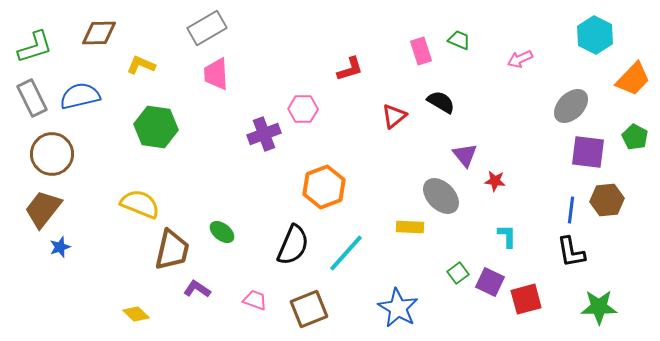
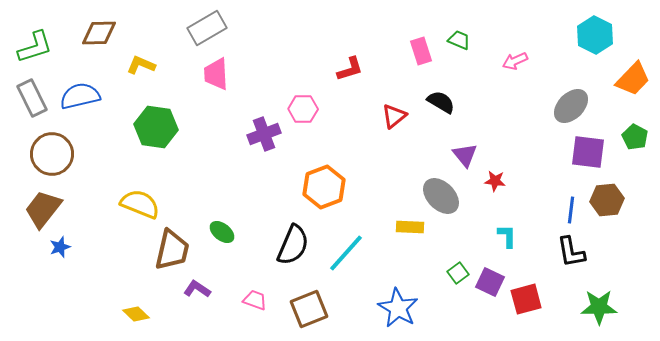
pink arrow at (520, 59): moved 5 px left, 2 px down
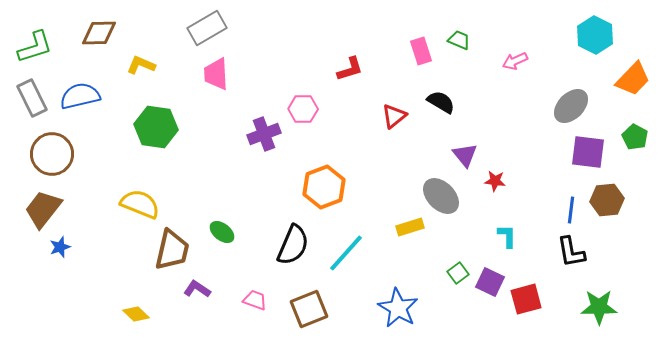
yellow rectangle at (410, 227): rotated 20 degrees counterclockwise
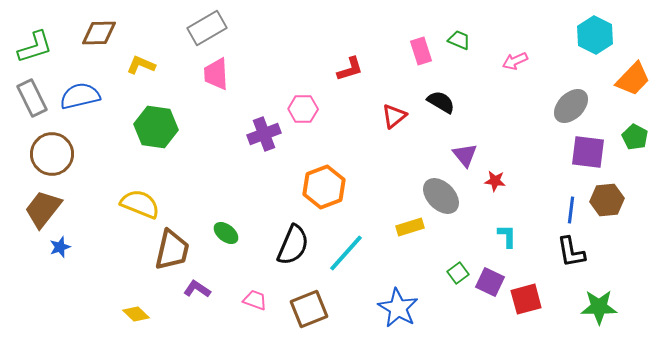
green ellipse at (222, 232): moved 4 px right, 1 px down
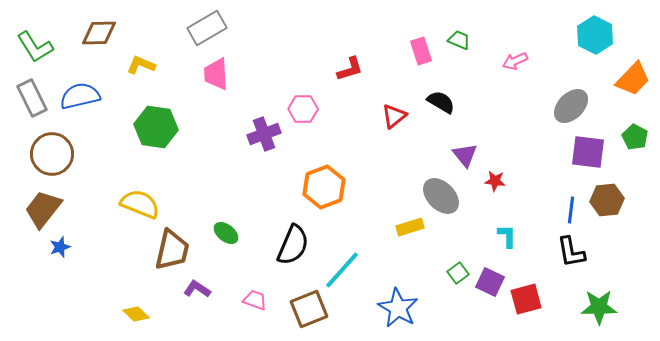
green L-shape at (35, 47): rotated 75 degrees clockwise
cyan line at (346, 253): moved 4 px left, 17 px down
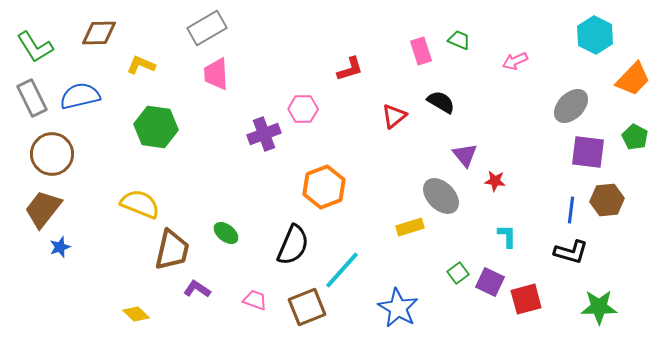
black L-shape at (571, 252): rotated 64 degrees counterclockwise
brown square at (309, 309): moved 2 px left, 2 px up
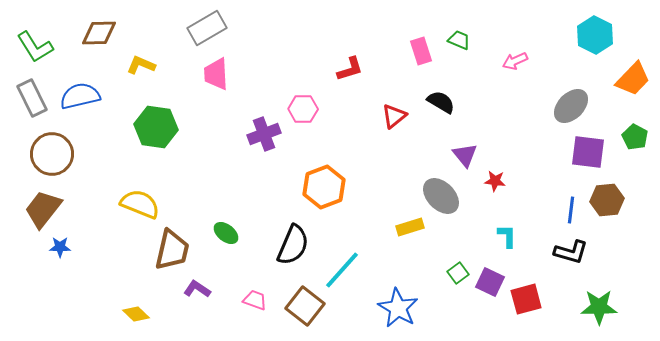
blue star at (60, 247): rotated 20 degrees clockwise
brown square at (307, 307): moved 2 px left, 1 px up; rotated 30 degrees counterclockwise
